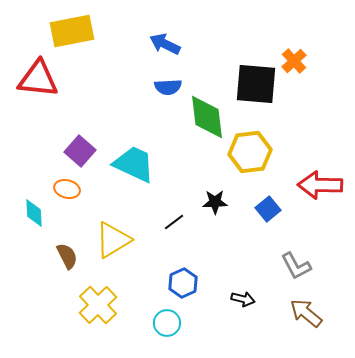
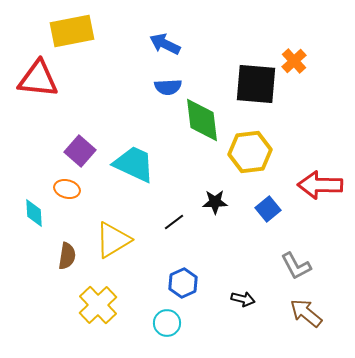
green diamond: moved 5 px left, 3 px down
brown semicircle: rotated 36 degrees clockwise
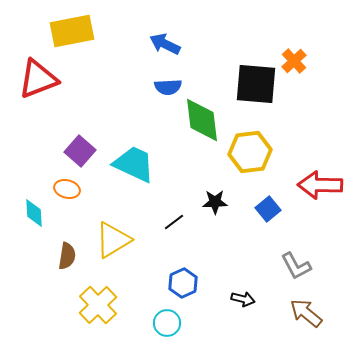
red triangle: rotated 27 degrees counterclockwise
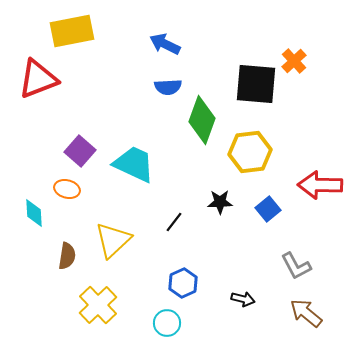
green diamond: rotated 27 degrees clockwise
black star: moved 5 px right
black line: rotated 15 degrees counterclockwise
yellow triangle: rotated 12 degrees counterclockwise
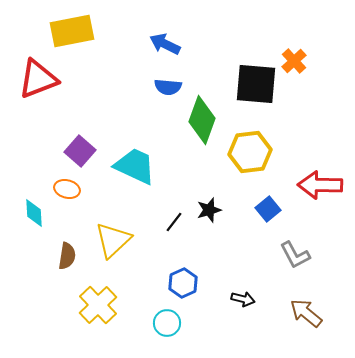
blue semicircle: rotated 8 degrees clockwise
cyan trapezoid: moved 1 px right, 2 px down
black star: moved 11 px left, 8 px down; rotated 15 degrees counterclockwise
gray L-shape: moved 1 px left, 11 px up
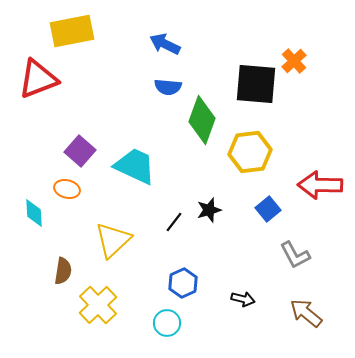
brown semicircle: moved 4 px left, 15 px down
